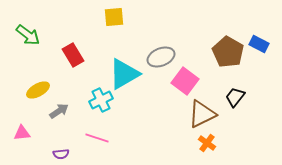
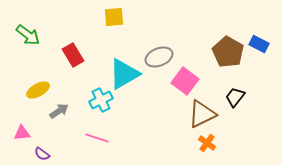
gray ellipse: moved 2 px left
purple semicircle: moved 19 px left; rotated 42 degrees clockwise
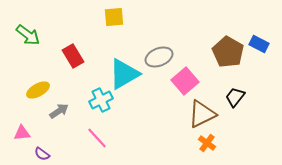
red rectangle: moved 1 px down
pink square: rotated 12 degrees clockwise
pink line: rotated 30 degrees clockwise
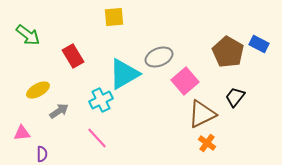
purple semicircle: rotated 126 degrees counterclockwise
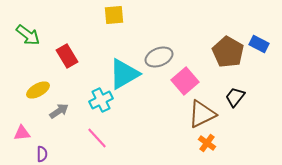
yellow square: moved 2 px up
red rectangle: moved 6 px left
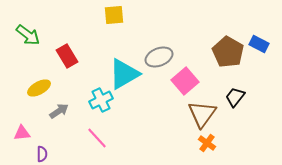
yellow ellipse: moved 1 px right, 2 px up
brown triangle: rotated 28 degrees counterclockwise
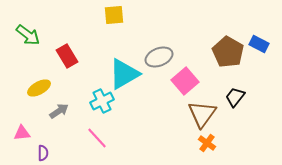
cyan cross: moved 1 px right, 1 px down
purple semicircle: moved 1 px right, 1 px up
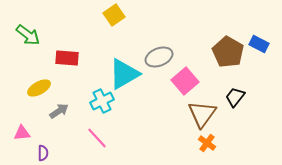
yellow square: rotated 30 degrees counterclockwise
red rectangle: moved 2 px down; rotated 55 degrees counterclockwise
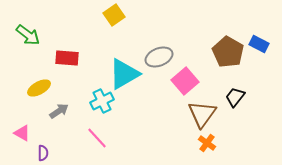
pink triangle: rotated 36 degrees clockwise
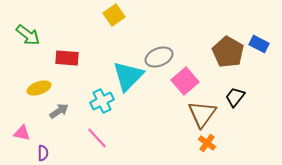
cyan triangle: moved 4 px right, 2 px down; rotated 16 degrees counterclockwise
yellow ellipse: rotated 10 degrees clockwise
pink triangle: rotated 18 degrees counterclockwise
